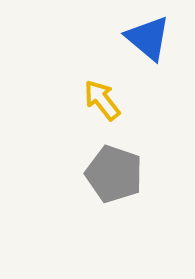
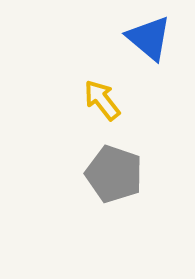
blue triangle: moved 1 px right
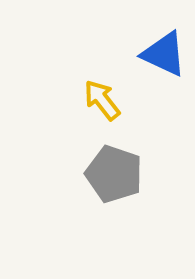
blue triangle: moved 15 px right, 16 px down; rotated 15 degrees counterclockwise
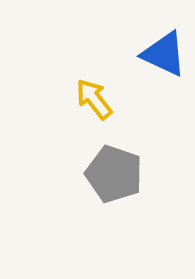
yellow arrow: moved 8 px left, 1 px up
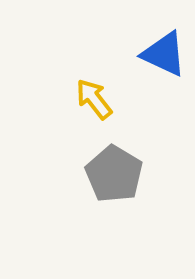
gray pentagon: rotated 12 degrees clockwise
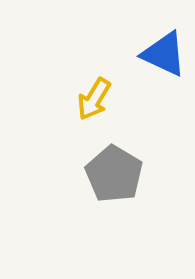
yellow arrow: rotated 111 degrees counterclockwise
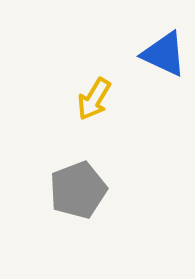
gray pentagon: moved 36 px left, 16 px down; rotated 20 degrees clockwise
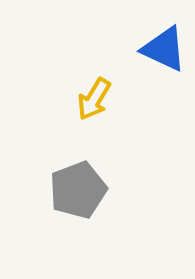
blue triangle: moved 5 px up
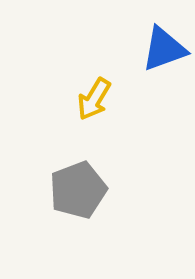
blue triangle: rotated 45 degrees counterclockwise
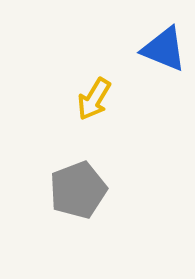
blue triangle: rotated 42 degrees clockwise
